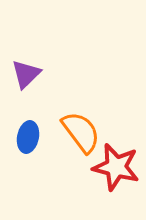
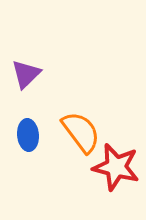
blue ellipse: moved 2 px up; rotated 16 degrees counterclockwise
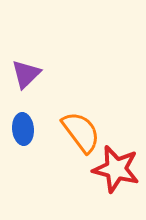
blue ellipse: moved 5 px left, 6 px up
red star: moved 2 px down
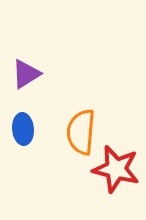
purple triangle: rotated 12 degrees clockwise
orange semicircle: rotated 138 degrees counterclockwise
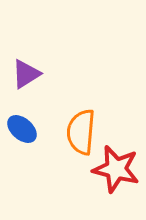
blue ellipse: moved 1 px left; rotated 44 degrees counterclockwise
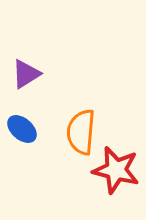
red star: moved 1 px down
